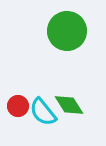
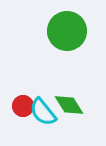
red circle: moved 5 px right
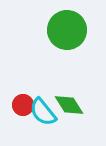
green circle: moved 1 px up
red circle: moved 1 px up
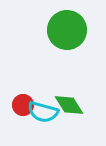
cyan semicircle: rotated 36 degrees counterclockwise
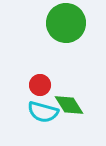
green circle: moved 1 px left, 7 px up
red circle: moved 17 px right, 20 px up
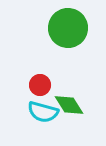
green circle: moved 2 px right, 5 px down
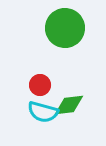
green circle: moved 3 px left
green diamond: rotated 64 degrees counterclockwise
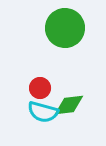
red circle: moved 3 px down
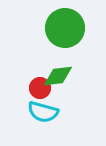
green diamond: moved 11 px left, 29 px up
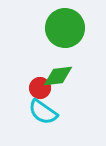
cyan semicircle: rotated 20 degrees clockwise
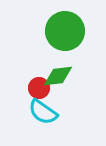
green circle: moved 3 px down
red circle: moved 1 px left
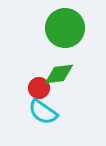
green circle: moved 3 px up
green diamond: moved 1 px right, 2 px up
